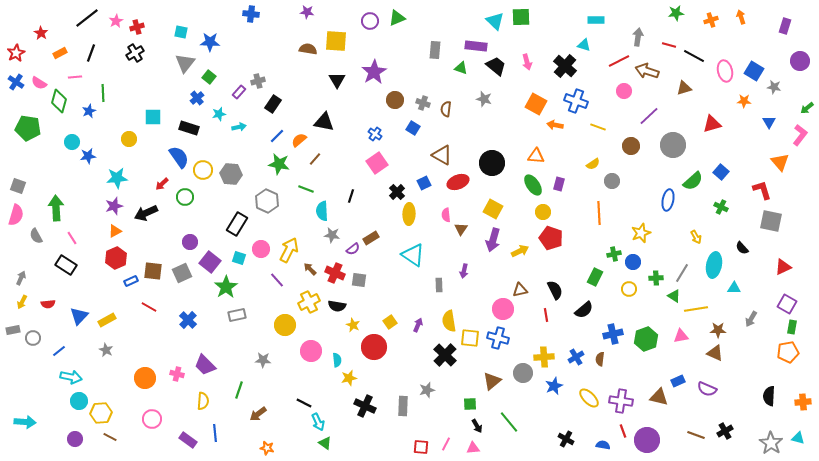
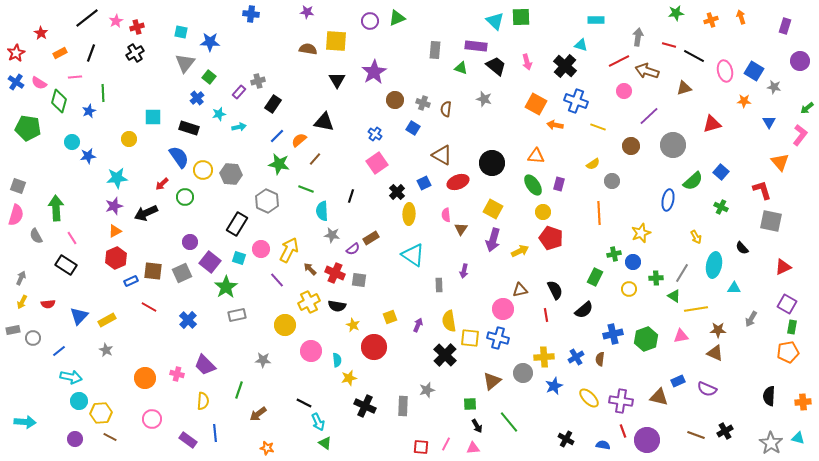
cyan triangle at (584, 45): moved 3 px left
yellow square at (390, 322): moved 5 px up; rotated 16 degrees clockwise
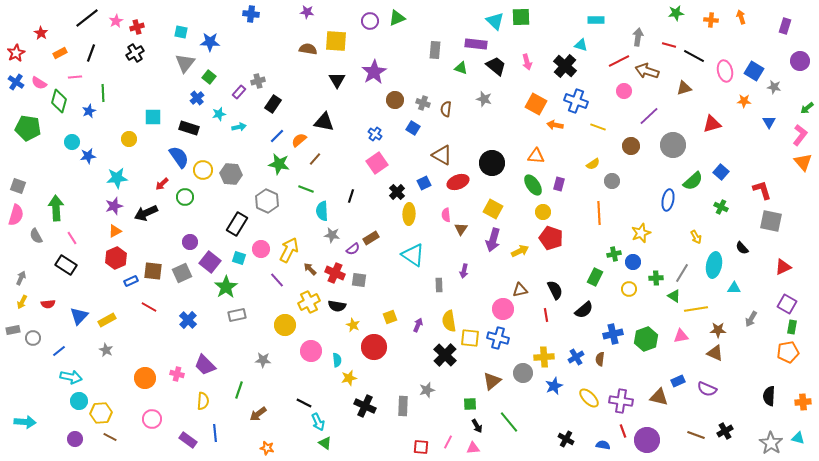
orange cross at (711, 20): rotated 24 degrees clockwise
purple rectangle at (476, 46): moved 2 px up
orange triangle at (780, 162): moved 23 px right
pink line at (446, 444): moved 2 px right, 2 px up
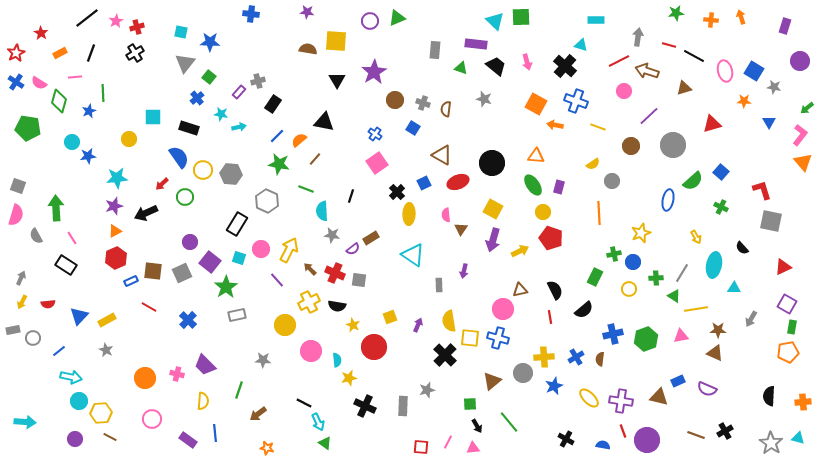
cyan star at (219, 114): moved 2 px right; rotated 24 degrees clockwise
purple rectangle at (559, 184): moved 3 px down
red line at (546, 315): moved 4 px right, 2 px down
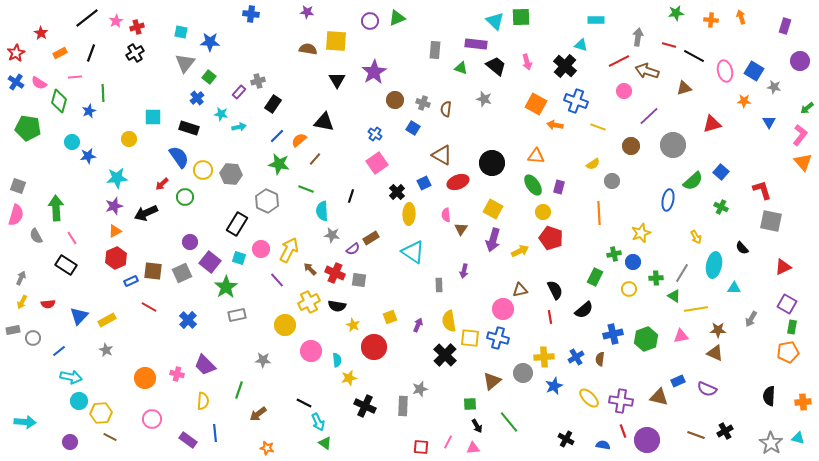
cyan triangle at (413, 255): moved 3 px up
gray star at (427, 390): moved 7 px left, 1 px up
purple circle at (75, 439): moved 5 px left, 3 px down
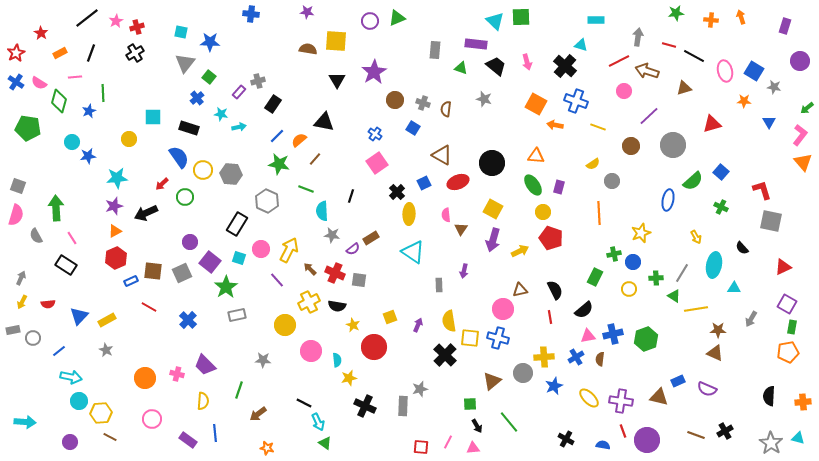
pink triangle at (681, 336): moved 93 px left
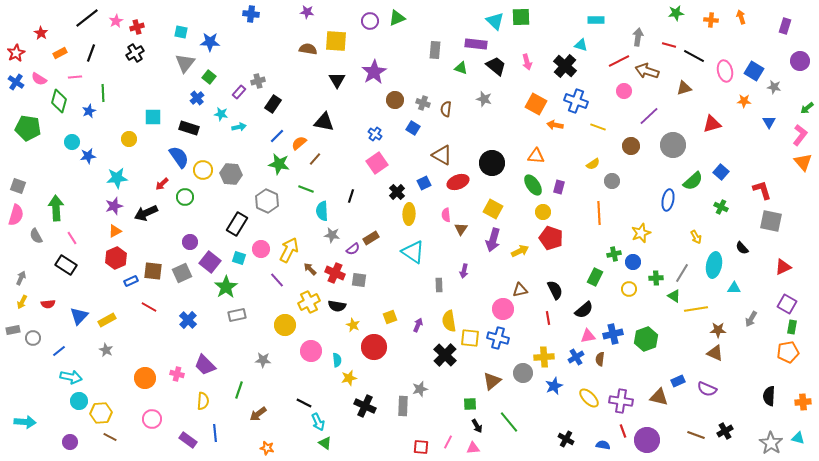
pink semicircle at (39, 83): moved 4 px up
orange semicircle at (299, 140): moved 3 px down
red line at (550, 317): moved 2 px left, 1 px down
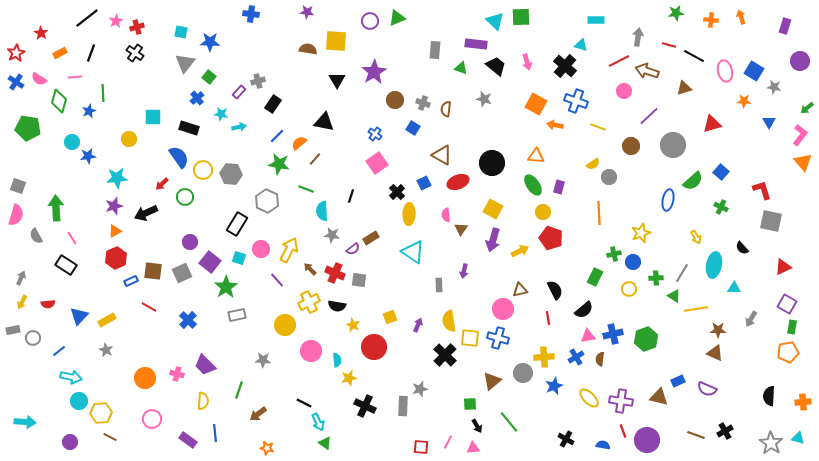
black cross at (135, 53): rotated 24 degrees counterclockwise
gray circle at (612, 181): moved 3 px left, 4 px up
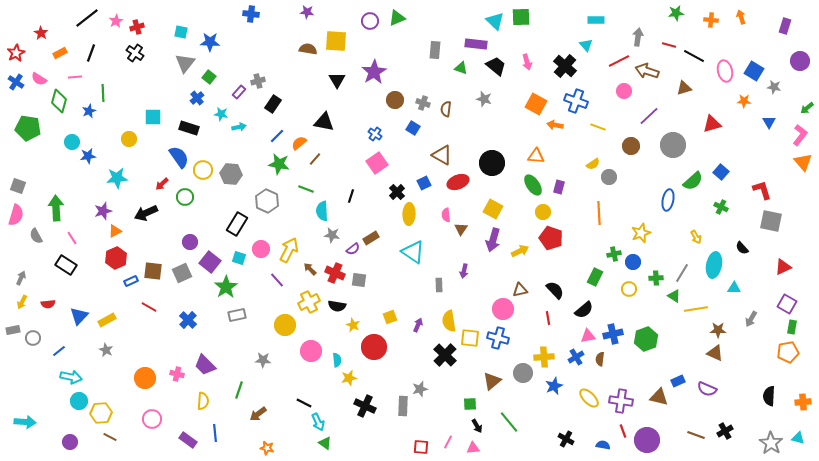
cyan triangle at (581, 45): moved 5 px right; rotated 32 degrees clockwise
purple star at (114, 206): moved 11 px left, 5 px down
black semicircle at (555, 290): rotated 18 degrees counterclockwise
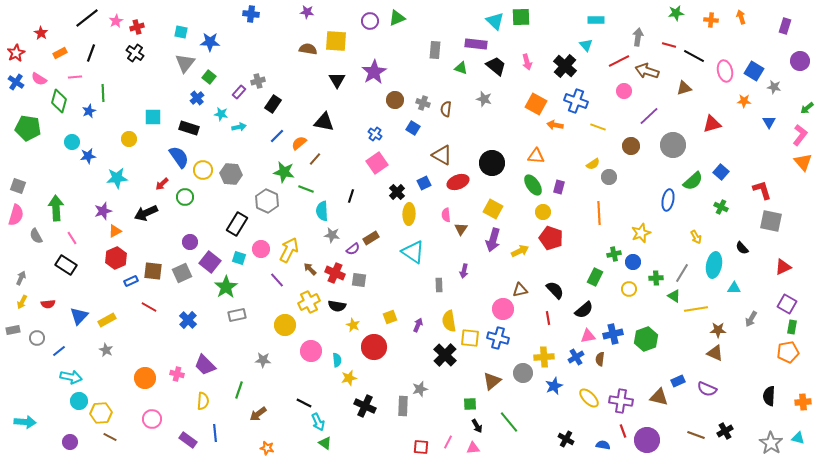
green star at (279, 164): moved 5 px right, 8 px down
gray circle at (33, 338): moved 4 px right
